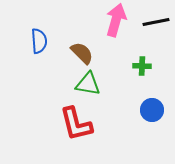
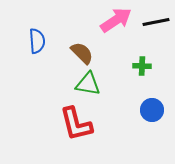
pink arrow: rotated 40 degrees clockwise
blue semicircle: moved 2 px left
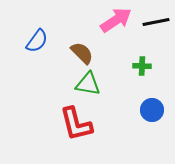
blue semicircle: rotated 40 degrees clockwise
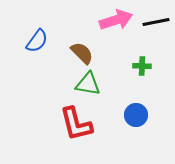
pink arrow: rotated 16 degrees clockwise
blue circle: moved 16 px left, 5 px down
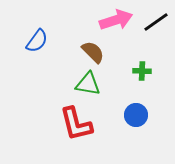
black line: rotated 24 degrees counterclockwise
brown semicircle: moved 11 px right, 1 px up
green cross: moved 5 px down
